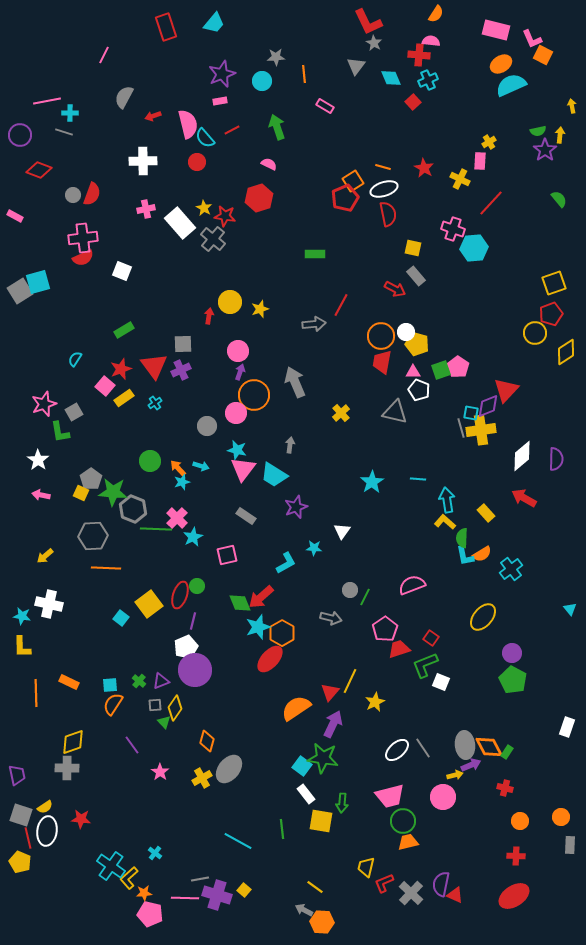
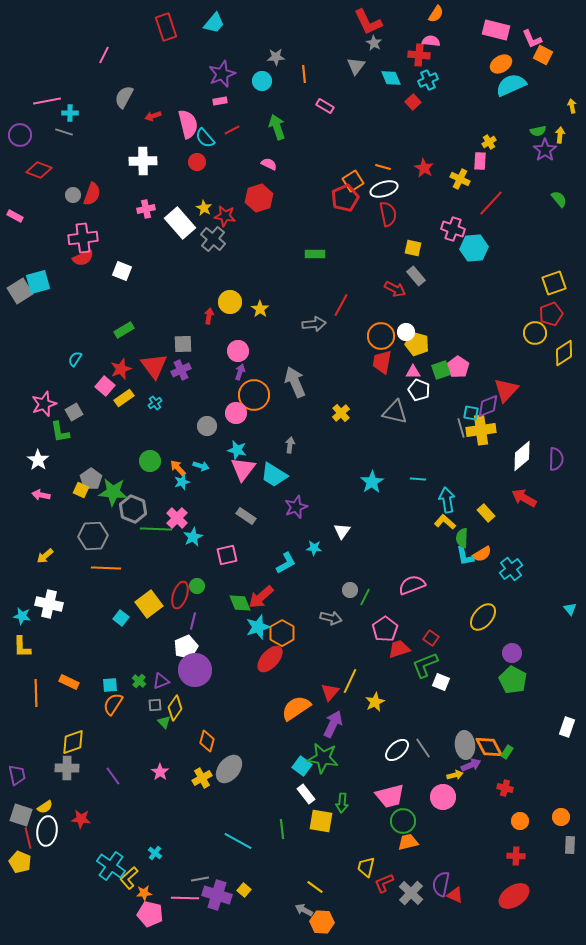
yellow star at (260, 309): rotated 18 degrees counterclockwise
yellow diamond at (566, 352): moved 2 px left, 1 px down
yellow square at (81, 493): moved 3 px up
purple line at (132, 745): moved 19 px left, 31 px down
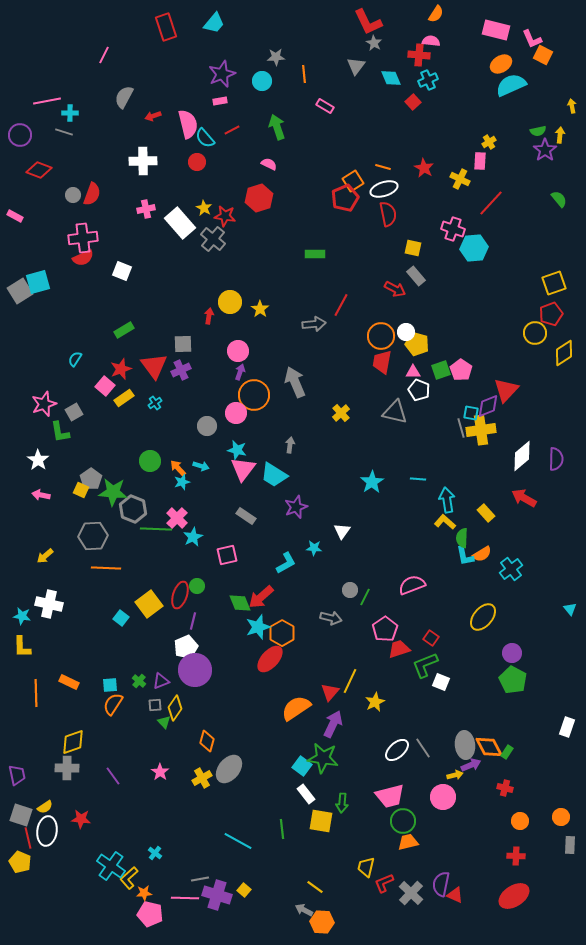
pink pentagon at (458, 367): moved 3 px right, 3 px down
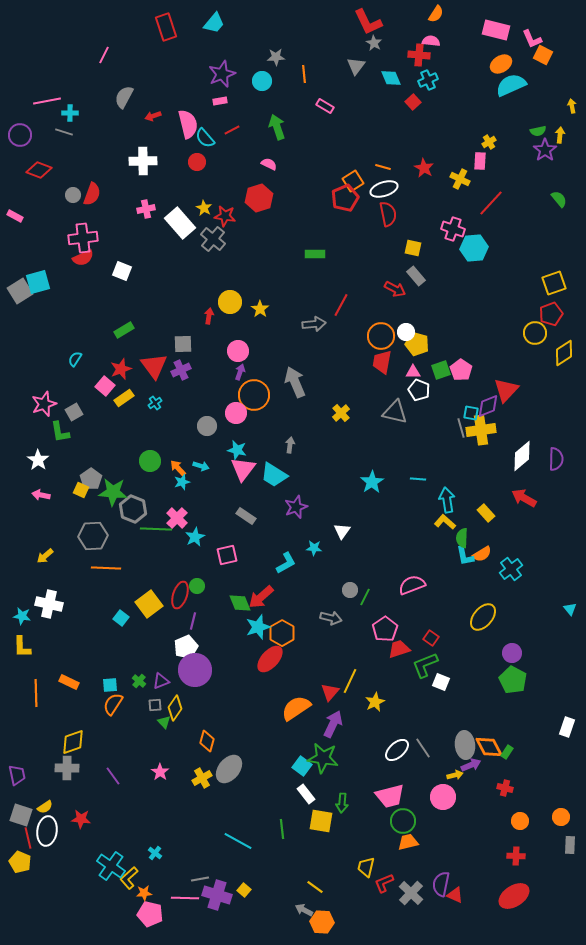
cyan star at (193, 537): moved 2 px right
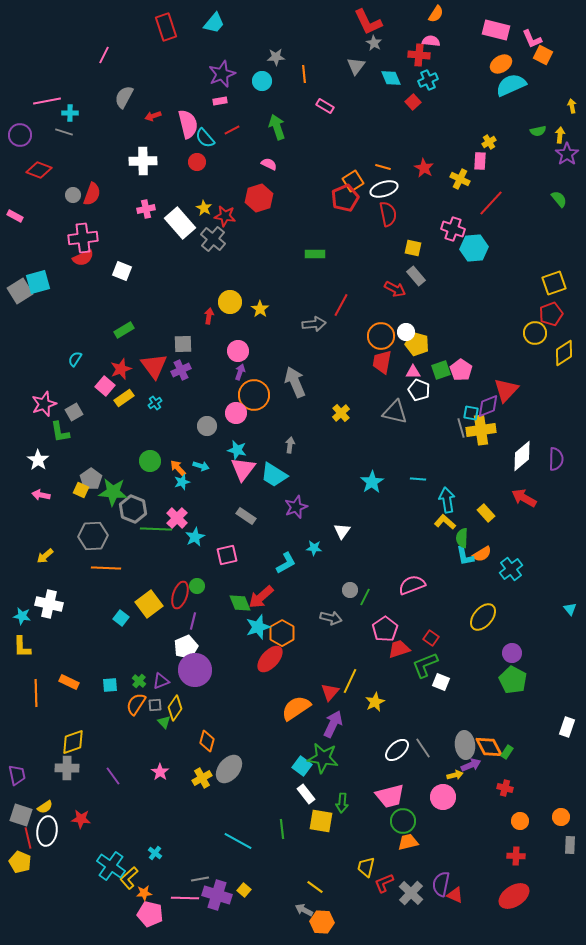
purple star at (545, 150): moved 22 px right, 4 px down
orange semicircle at (113, 704): moved 23 px right
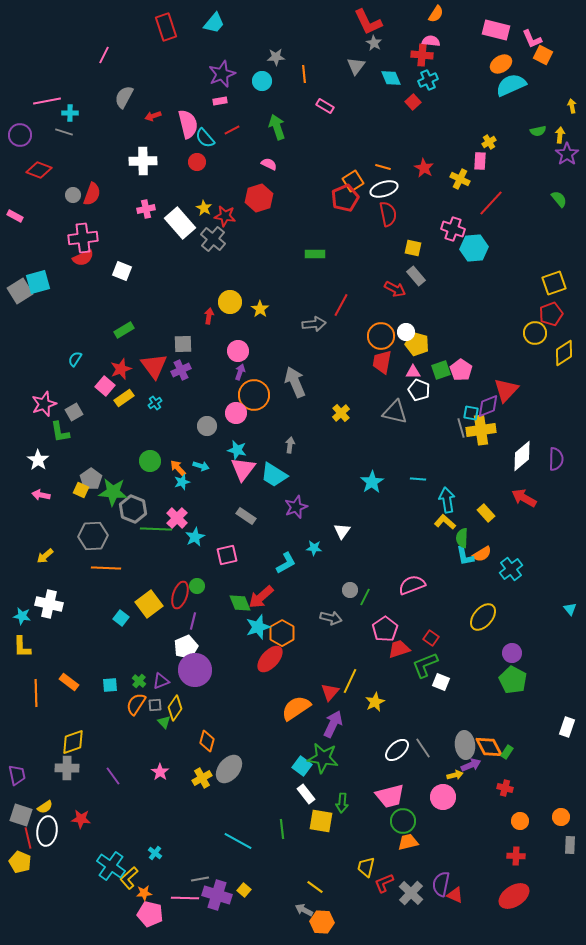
red cross at (419, 55): moved 3 px right
orange rectangle at (69, 682): rotated 12 degrees clockwise
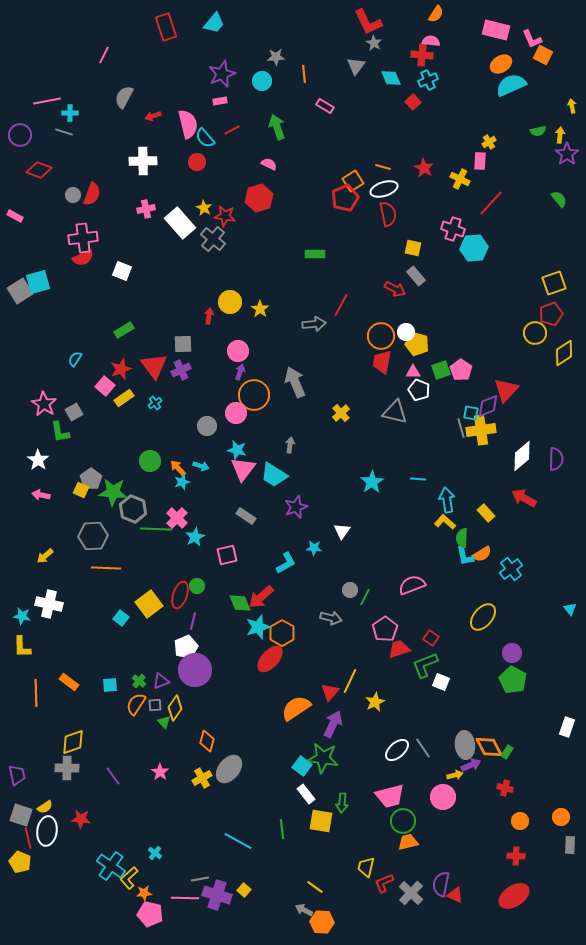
pink star at (44, 404): rotated 20 degrees counterclockwise
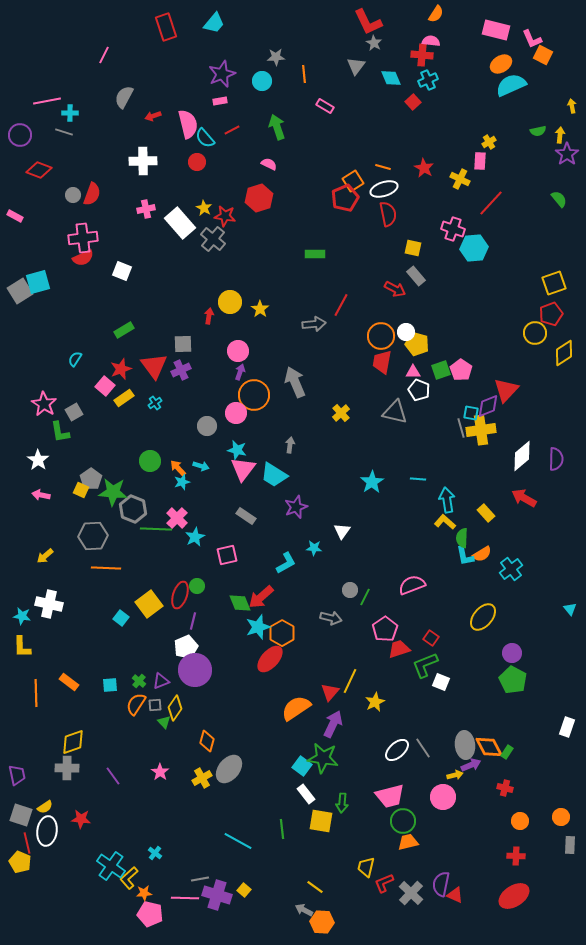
red line at (28, 838): moved 1 px left, 5 px down
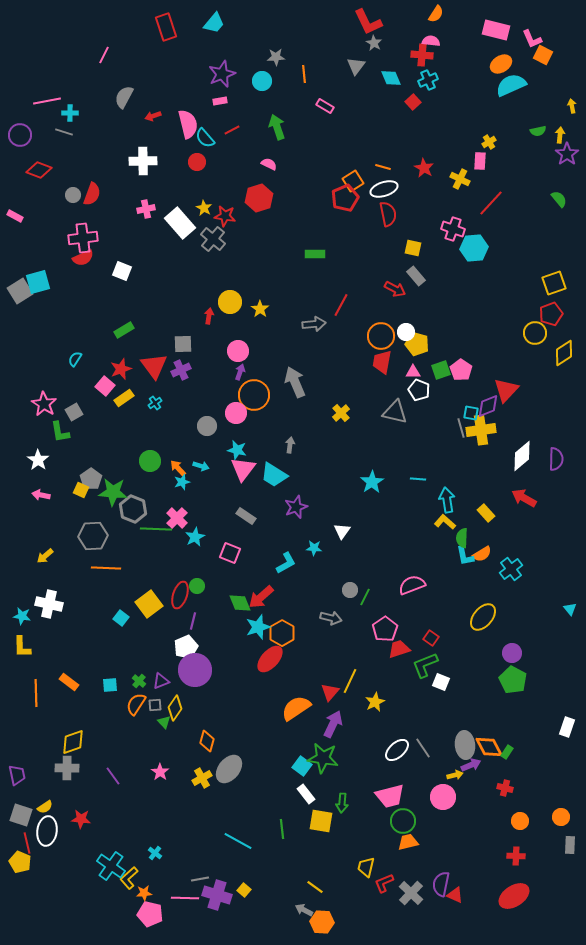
pink square at (227, 555): moved 3 px right, 2 px up; rotated 35 degrees clockwise
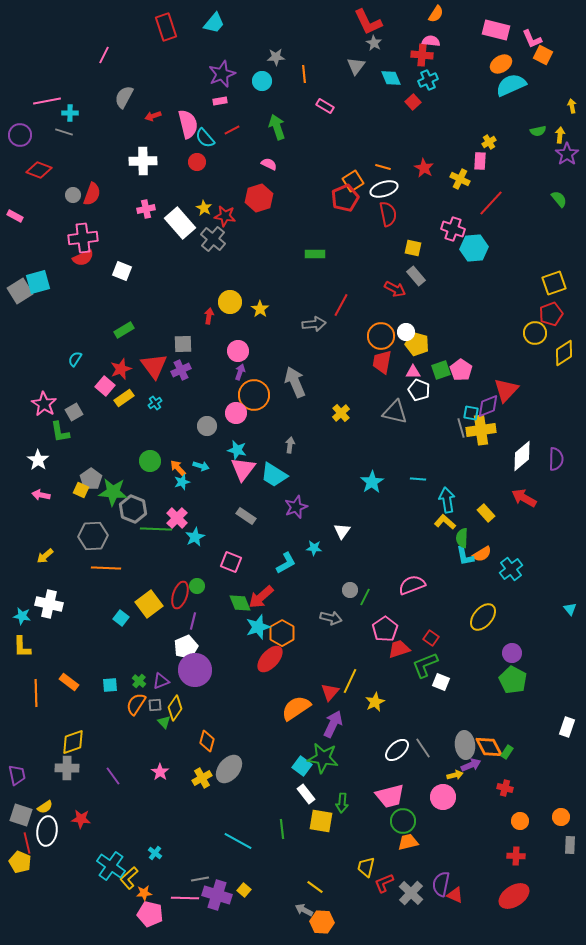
pink square at (230, 553): moved 1 px right, 9 px down
